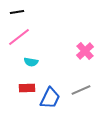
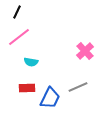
black line: rotated 56 degrees counterclockwise
gray line: moved 3 px left, 3 px up
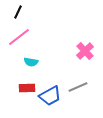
black line: moved 1 px right
blue trapezoid: moved 2 px up; rotated 35 degrees clockwise
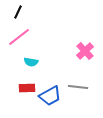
gray line: rotated 30 degrees clockwise
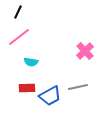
gray line: rotated 18 degrees counterclockwise
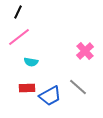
gray line: rotated 54 degrees clockwise
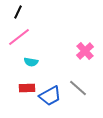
gray line: moved 1 px down
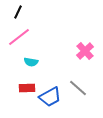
blue trapezoid: moved 1 px down
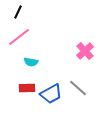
blue trapezoid: moved 1 px right, 3 px up
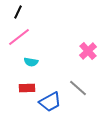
pink cross: moved 3 px right
blue trapezoid: moved 1 px left, 8 px down
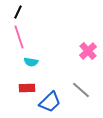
pink line: rotated 70 degrees counterclockwise
gray line: moved 3 px right, 2 px down
blue trapezoid: rotated 15 degrees counterclockwise
